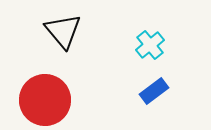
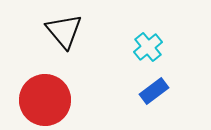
black triangle: moved 1 px right
cyan cross: moved 2 px left, 2 px down
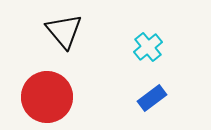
blue rectangle: moved 2 px left, 7 px down
red circle: moved 2 px right, 3 px up
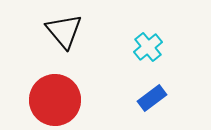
red circle: moved 8 px right, 3 px down
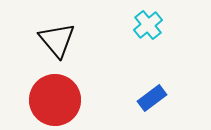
black triangle: moved 7 px left, 9 px down
cyan cross: moved 22 px up
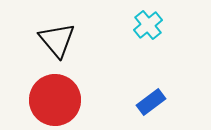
blue rectangle: moved 1 px left, 4 px down
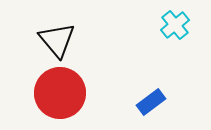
cyan cross: moved 27 px right
red circle: moved 5 px right, 7 px up
